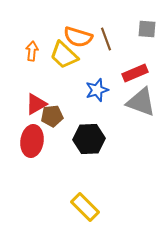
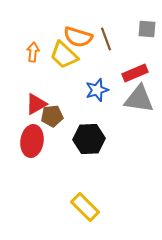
orange arrow: moved 1 px right, 1 px down
gray triangle: moved 2 px left, 3 px up; rotated 12 degrees counterclockwise
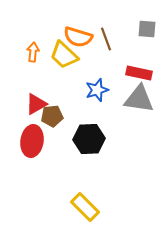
red rectangle: moved 4 px right; rotated 35 degrees clockwise
